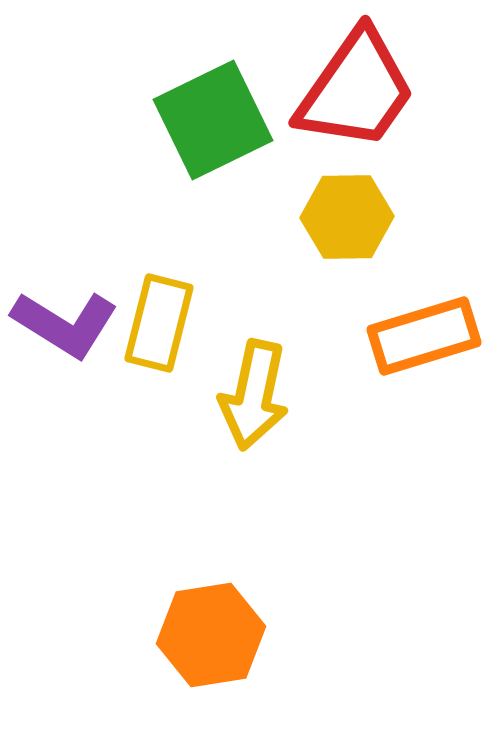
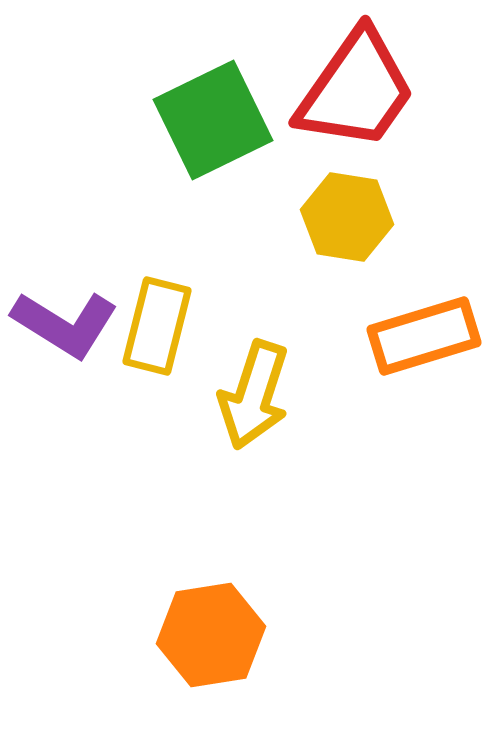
yellow hexagon: rotated 10 degrees clockwise
yellow rectangle: moved 2 px left, 3 px down
yellow arrow: rotated 6 degrees clockwise
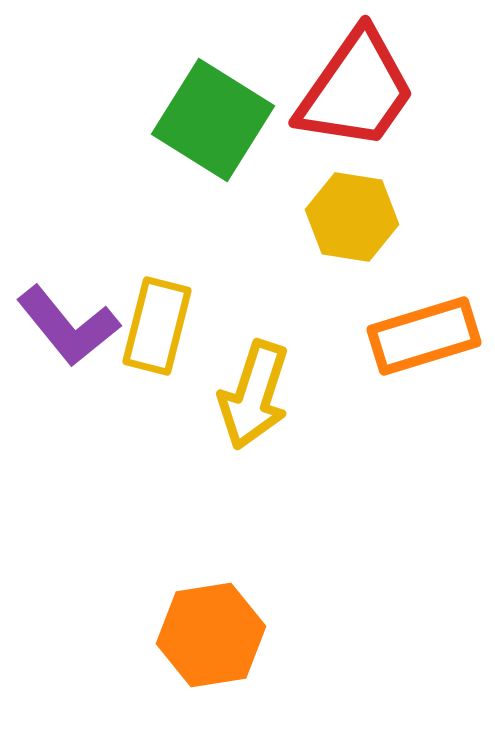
green square: rotated 32 degrees counterclockwise
yellow hexagon: moved 5 px right
purple L-shape: moved 3 px right, 2 px down; rotated 19 degrees clockwise
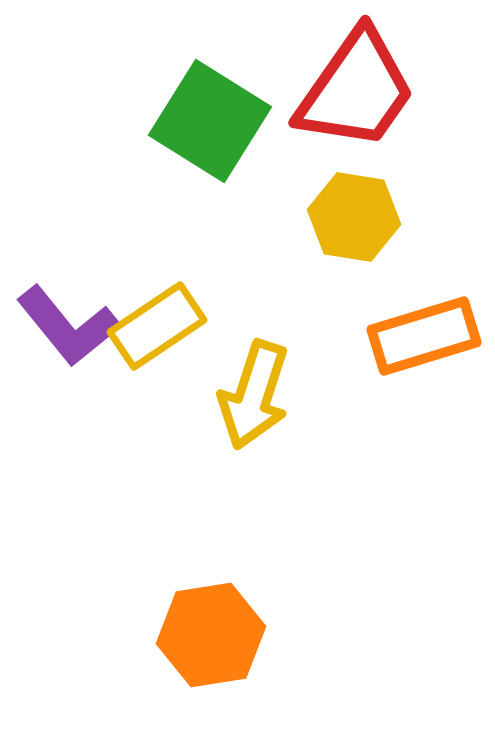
green square: moved 3 px left, 1 px down
yellow hexagon: moved 2 px right
yellow rectangle: rotated 42 degrees clockwise
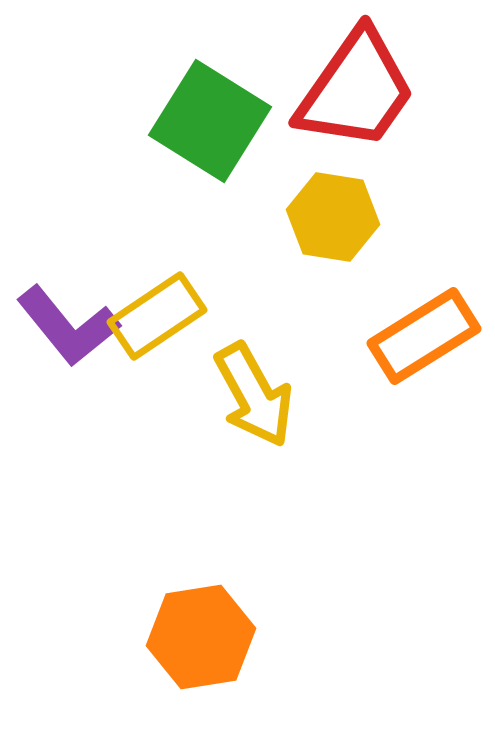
yellow hexagon: moved 21 px left
yellow rectangle: moved 10 px up
orange rectangle: rotated 15 degrees counterclockwise
yellow arrow: rotated 47 degrees counterclockwise
orange hexagon: moved 10 px left, 2 px down
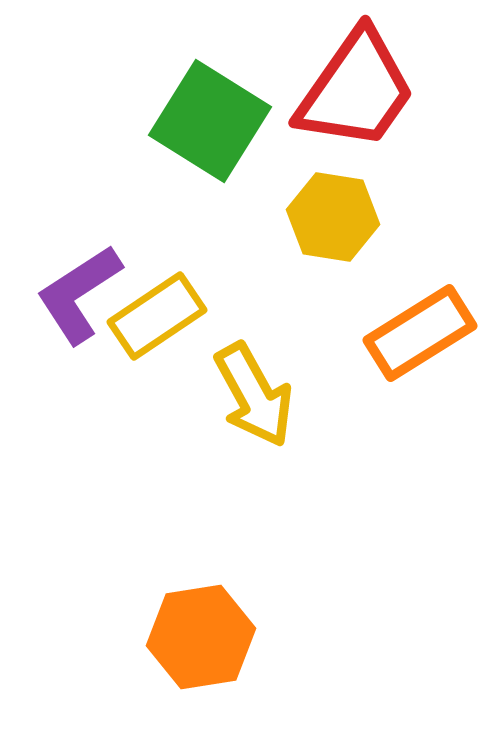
purple L-shape: moved 11 px right, 32 px up; rotated 96 degrees clockwise
orange rectangle: moved 4 px left, 3 px up
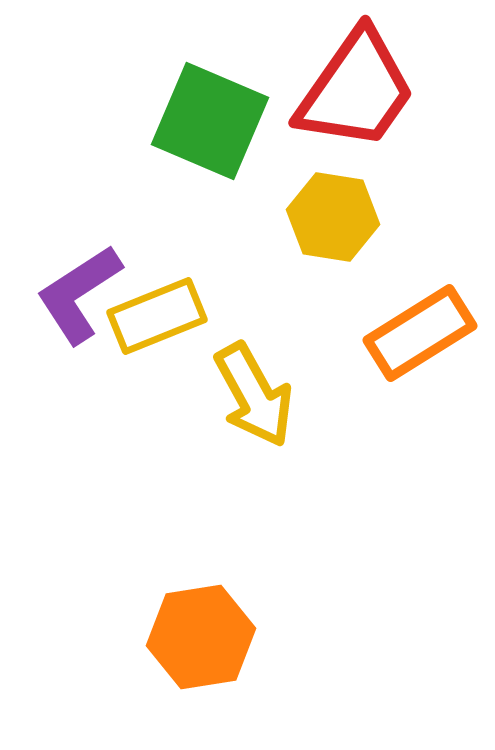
green square: rotated 9 degrees counterclockwise
yellow rectangle: rotated 12 degrees clockwise
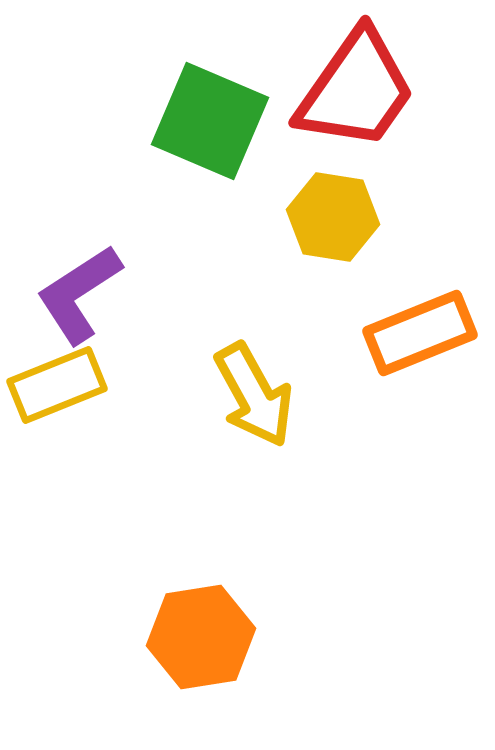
yellow rectangle: moved 100 px left, 69 px down
orange rectangle: rotated 10 degrees clockwise
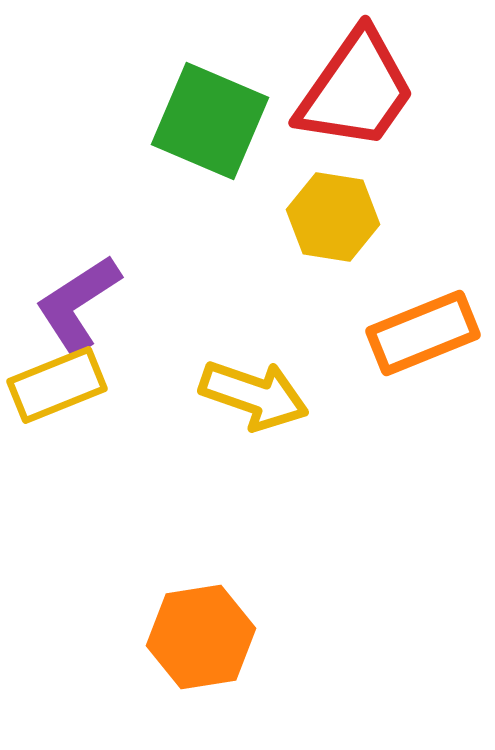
purple L-shape: moved 1 px left, 10 px down
orange rectangle: moved 3 px right
yellow arrow: rotated 42 degrees counterclockwise
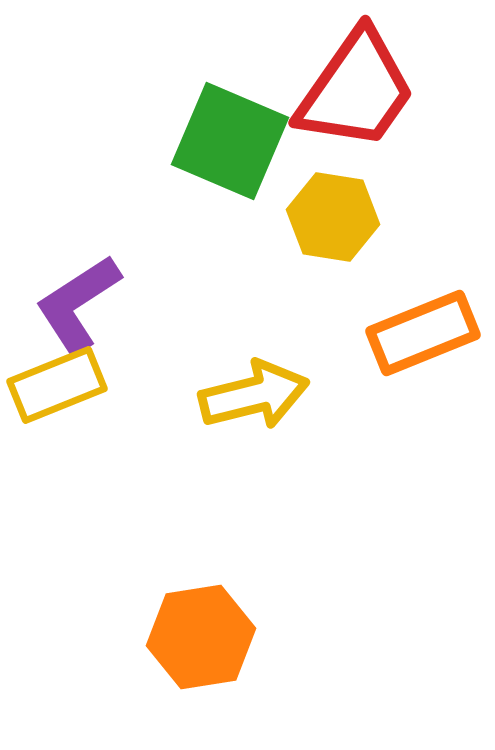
green square: moved 20 px right, 20 px down
yellow arrow: rotated 33 degrees counterclockwise
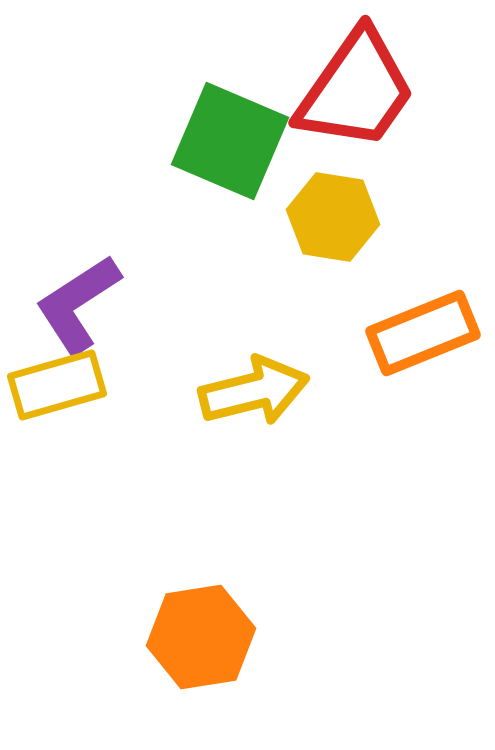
yellow rectangle: rotated 6 degrees clockwise
yellow arrow: moved 4 px up
